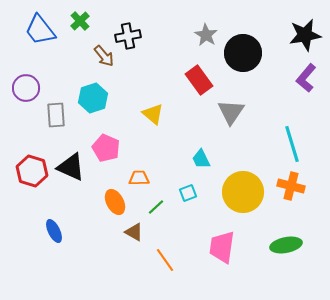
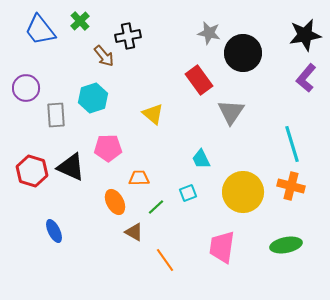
gray star: moved 3 px right, 2 px up; rotated 20 degrees counterclockwise
pink pentagon: moved 2 px right; rotated 24 degrees counterclockwise
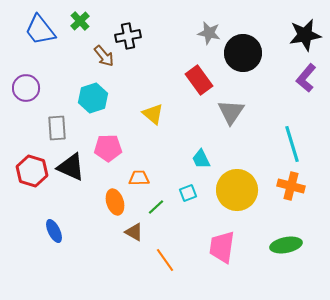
gray rectangle: moved 1 px right, 13 px down
yellow circle: moved 6 px left, 2 px up
orange ellipse: rotated 10 degrees clockwise
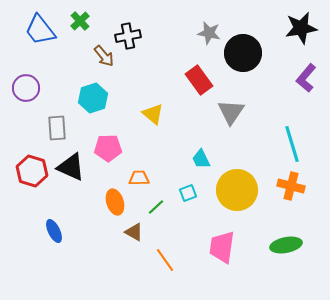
black star: moved 4 px left, 7 px up
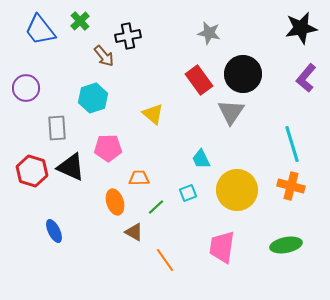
black circle: moved 21 px down
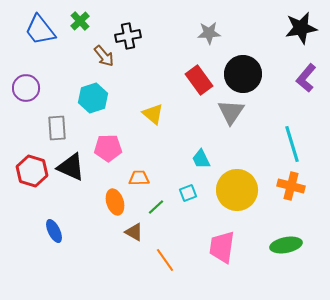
gray star: rotated 15 degrees counterclockwise
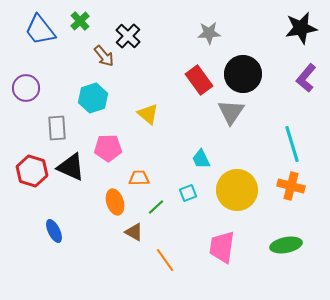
black cross: rotated 35 degrees counterclockwise
yellow triangle: moved 5 px left
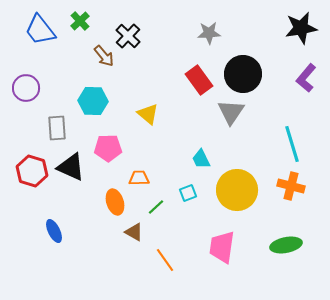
cyan hexagon: moved 3 px down; rotated 20 degrees clockwise
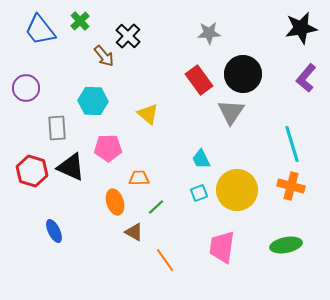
cyan square: moved 11 px right
